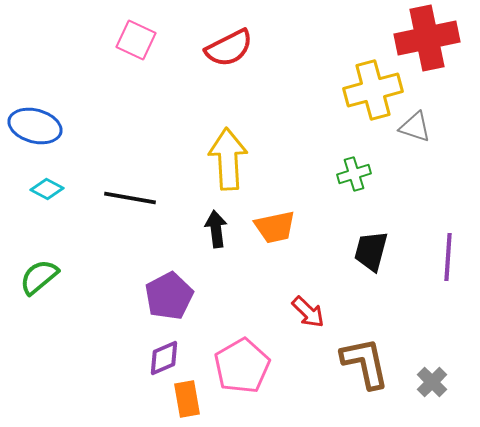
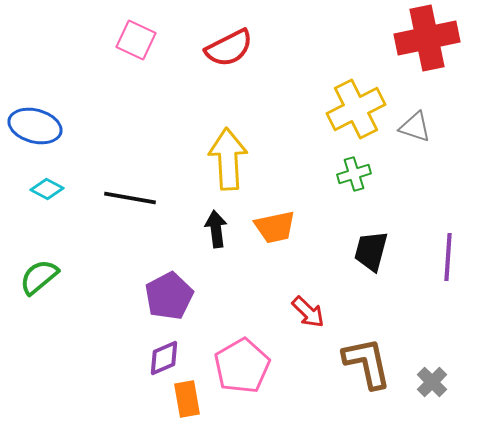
yellow cross: moved 17 px left, 19 px down; rotated 12 degrees counterclockwise
brown L-shape: moved 2 px right
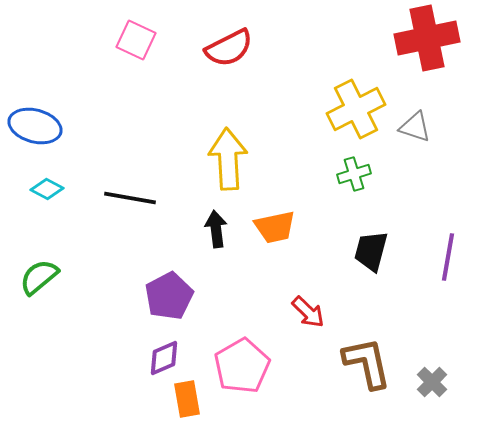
purple line: rotated 6 degrees clockwise
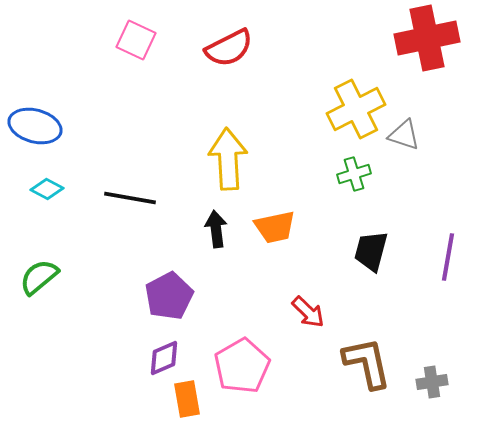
gray triangle: moved 11 px left, 8 px down
gray cross: rotated 36 degrees clockwise
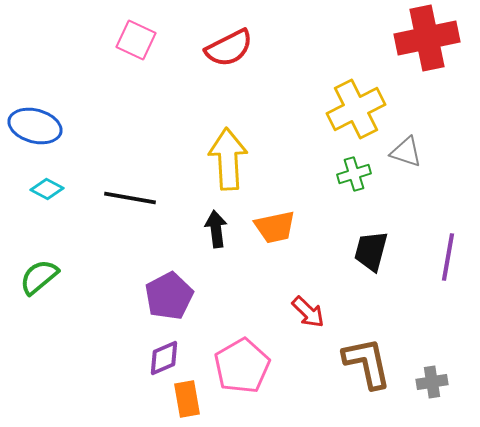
gray triangle: moved 2 px right, 17 px down
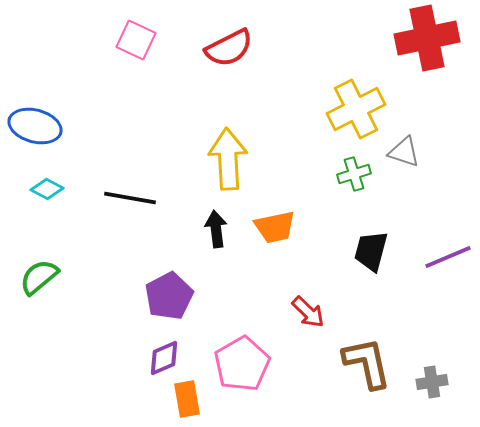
gray triangle: moved 2 px left
purple line: rotated 57 degrees clockwise
pink pentagon: moved 2 px up
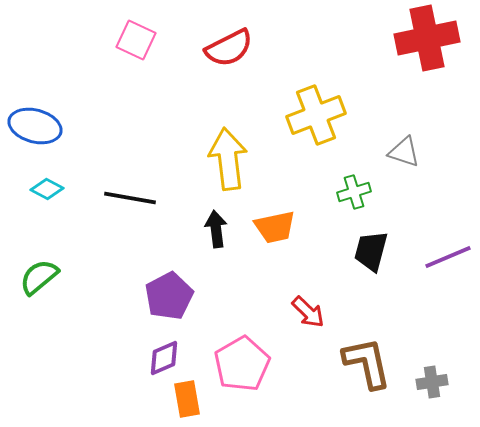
yellow cross: moved 40 px left, 6 px down; rotated 6 degrees clockwise
yellow arrow: rotated 4 degrees counterclockwise
green cross: moved 18 px down
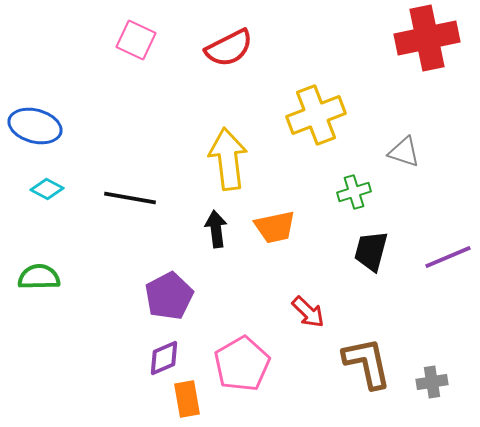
green semicircle: rotated 39 degrees clockwise
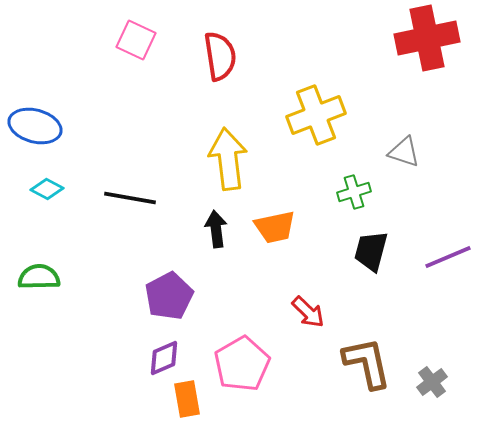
red semicircle: moved 9 px left, 8 px down; rotated 72 degrees counterclockwise
gray cross: rotated 28 degrees counterclockwise
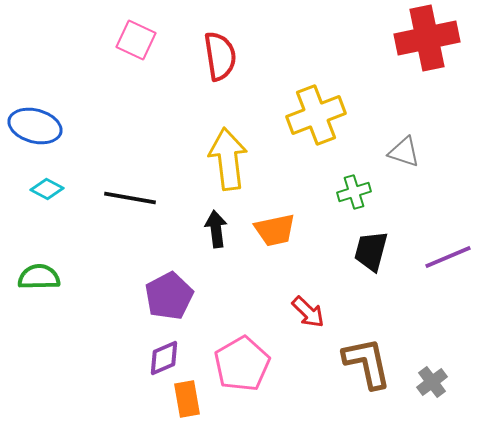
orange trapezoid: moved 3 px down
